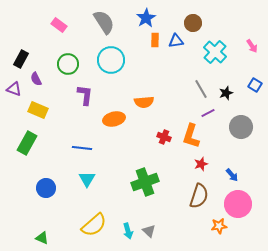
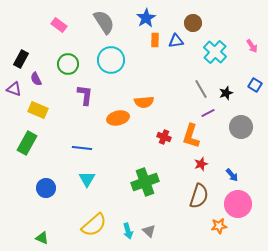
orange ellipse: moved 4 px right, 1 px up
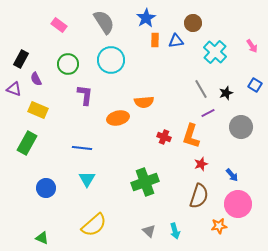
cyan arrow: moved 47 px right
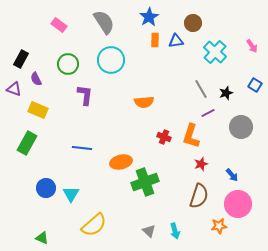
blue star: moved 3 px right, 1 px up
orange ellipse: moved 3 px right, 44 px down
cyan triangle: moved 16 px left, 15 px down
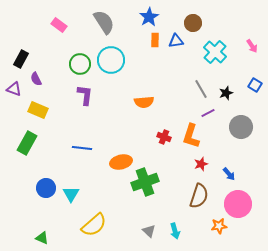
green circle: moved 12 px right
blue arrow: moved 3 px left, 1 px up
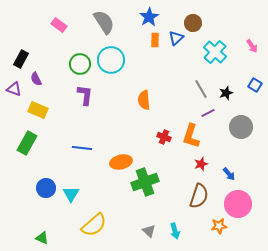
blue triangle: moved 3 px up; rotated 35 degrees counterclockwise
orange semicircle: moved 2 px up; rotated 90 degrees clockwise
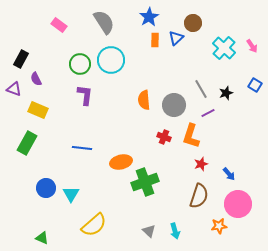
cyan cross: moved 9 px right, 4 px up
gray circle: moved 67 px left, 22 px up
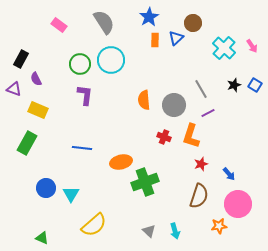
black star: moved 8 px right, 8 px up
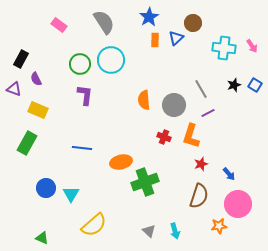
cyan cross: rotated 35 degrees counterclockwise
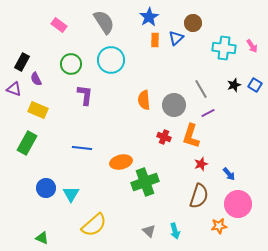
black rectangle: moved 1 px right, 3 px down
green circle: moved 9 px left
